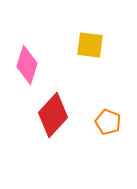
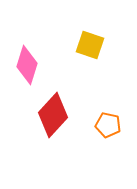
yellow square: rotated 12 degrees clockwise
orange pentagon: moved 3 px down; rotated 10 degrees counterclockwise
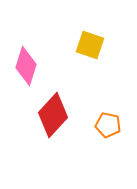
pink diamond: moved 1 px left, 1 px down
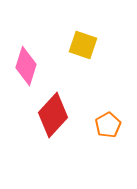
yellow square: moved 7 px left
orange pentagon: rotated 30 degrees clockwise
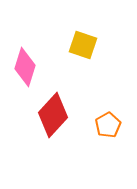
pink diamond: moved 1 px left, 1 px down
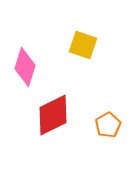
red diamond: rotated 21 degrees clockwise
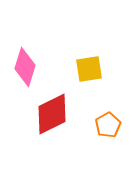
yellow square: moved 6 px right, 24 px down; rotated 28 degrees counterclockwise
red diamond: moved 1 px left, 1 px up
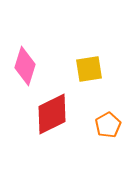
pink diamond: moved 1 px up
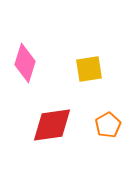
pink diamond: moved 3 px up
red diamond: moved 11 px down; rotated 18 degrees clockwise
